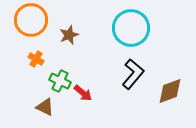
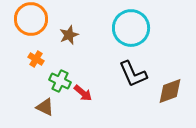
orange circle: moved 1 px up
black L-shape: rotated 116 degrees clockwise
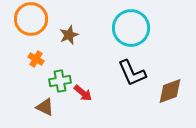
black L-shape: moved 1 px left, 1 px up
green cross: rotated 35 degrees counterclockwise
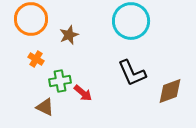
cyan circle: moved 7 px up
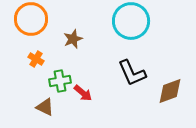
brown star: moved 4 px right, 4 px down
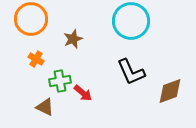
black L-shape: moved 1 px left, 1 px up
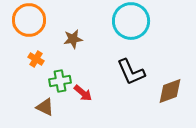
orange circle: moved 2 px left, 1 px down
brown star: rotated 12 degrees clockwise
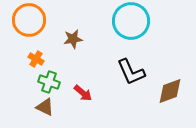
green cross: moved 11 px left, 1 px down; rotated 30 degrees clockwise
